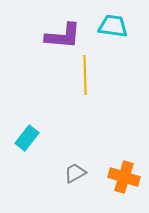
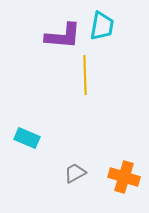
cyan trapezoid: moved 11 px left; rotated 92 degrees clockwise
cyan rectangle: rotated 75 degrees clockwise
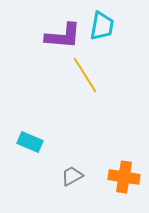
yellow line: rotated 30 degrees counterclockwise
cyan rectangle: moved 3 px right, 4 px down
gray trapezoid: moved 3 px left, 3 px down
orange cross: rotated 8 degrees counterclockwise
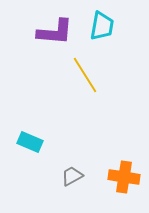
purple L-shape: moved 8 px left, 4 px up
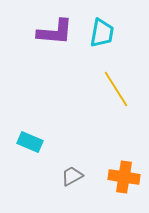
cyan trapezoid: moved 7 px down
yellow line: moved 31 px right, 14 px down
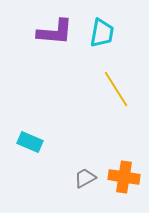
gray trapezoid: moved 13 px right, 2 px down
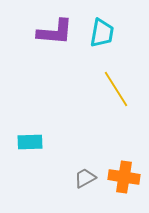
cyan rectangle: rotated 25 degrees counterclockwise
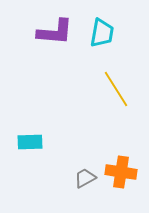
orange cross: moved 3 px left, 5 px up
